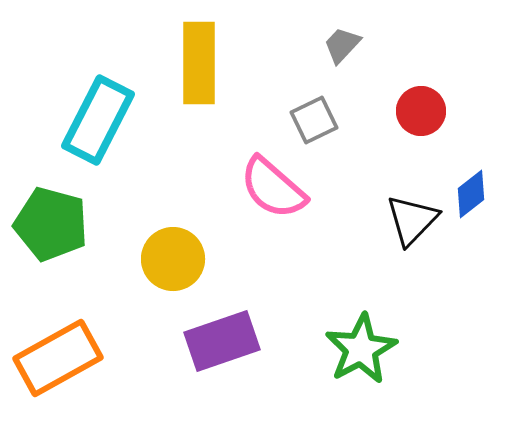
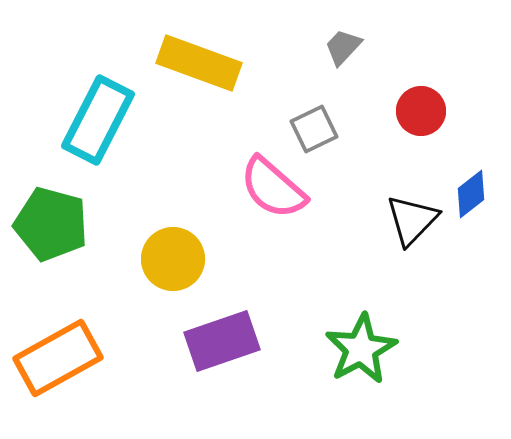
gray trapezoid: moved 1 px right, 2 px down
yellow rectangle: rotated 70 degrees counterclockwise
gray square: moved 9 px down
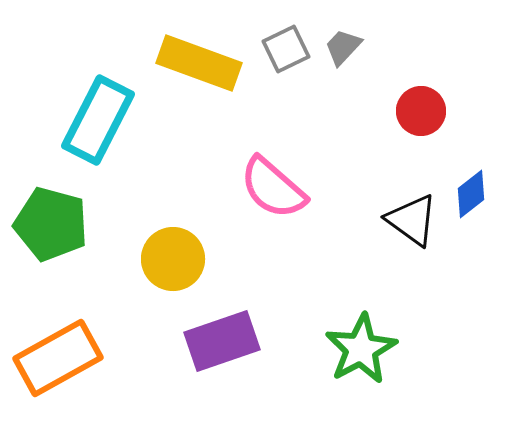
gray square: moved 28 px left, 80 px up
black triangle: rotated 38 degrees counterclockwise
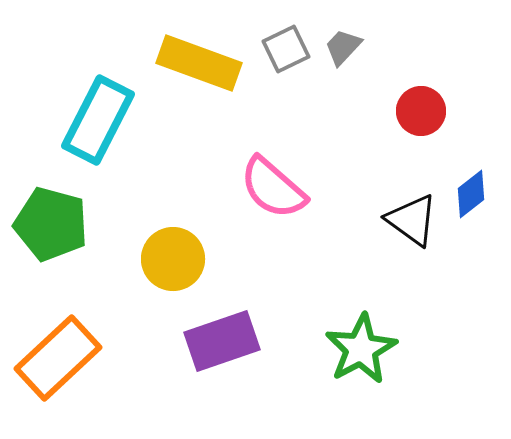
orange rectangle: rotated 14 degrees counterclockwise
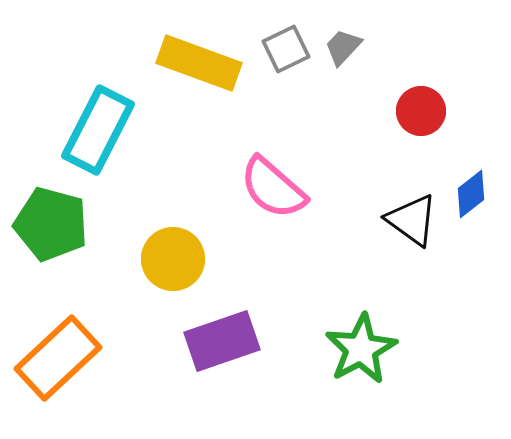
cyan rectangle: moved 10 px down
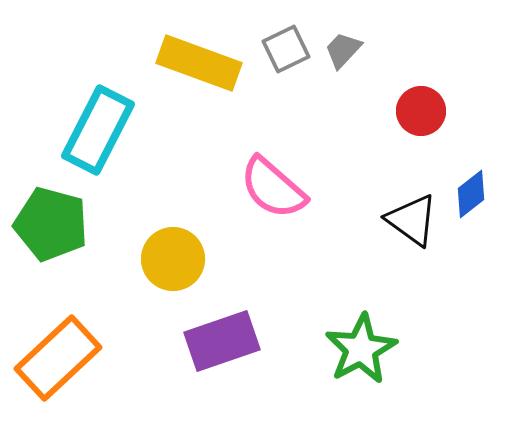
gray trapezoid: moved 3 px down
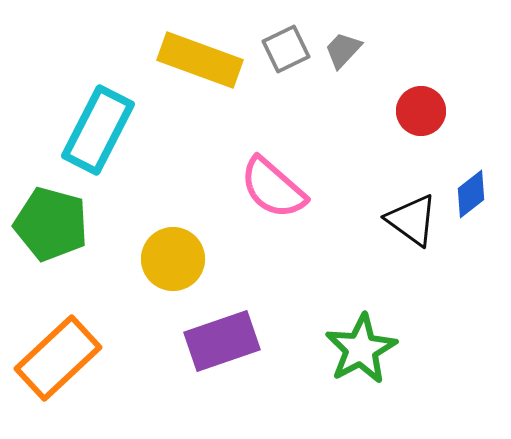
yellow rectangle: moved 1 px right, 3 px up
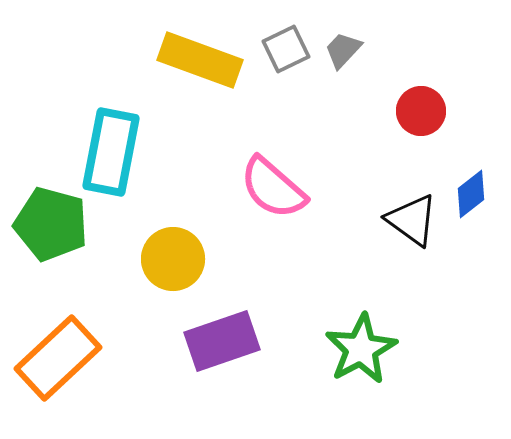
cyan rectangle: moved 13 px right, 22 px down; rotated 16 degrees counterclockwise
